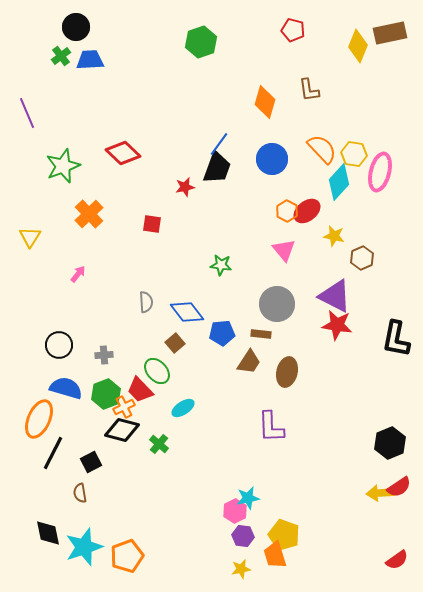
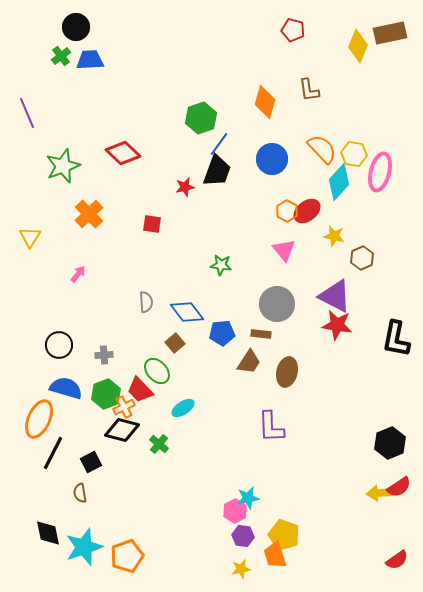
green hexagon at (201, 42): moved 76 px down
black trapezoid at (217, 168): moved 3 px down
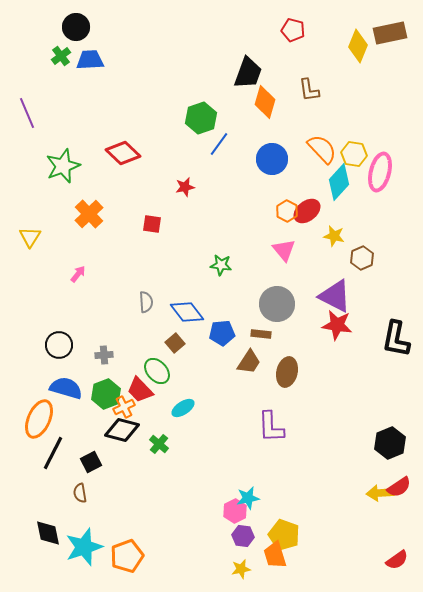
black trapezoid at (217, 171): moved 31 px right, 98 px up
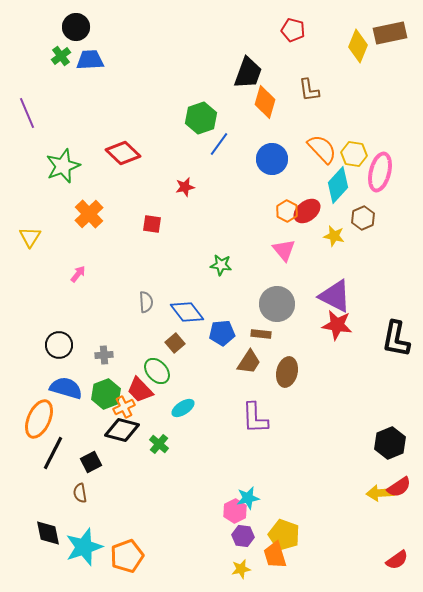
cyan diamond at (339, 182): moved 1 px left, 3 px down
brown hexagon at (362, 258): moved 1 px right, 40 px up
purple L-shape at (271, 427): moved 16 px left, 9 px up
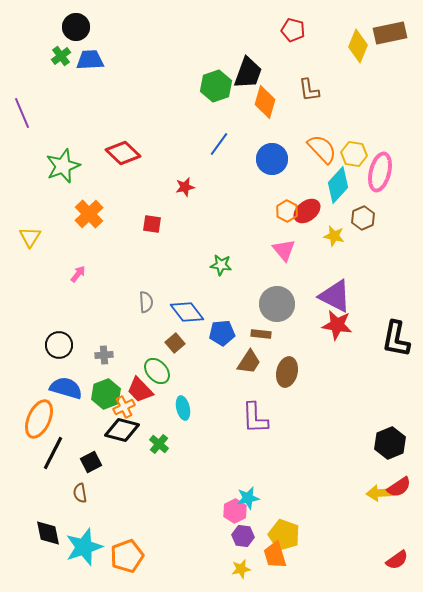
purple line at (27, 113): moved 5 px left
green hexagon at (201, 118): moved 15 px right, 32 px up
cyan ellipse at (183, 408): rotated 70 degrees counterclockwise
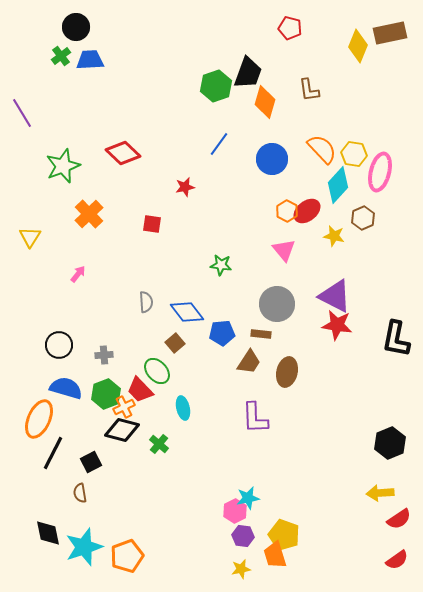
red pentagon at (293, 30): moved 3 px left, 2 px up
purple line at (22, 113): rotated 8 degrees counterclockwise
red semicircle at (399, 487): moved 32 px down
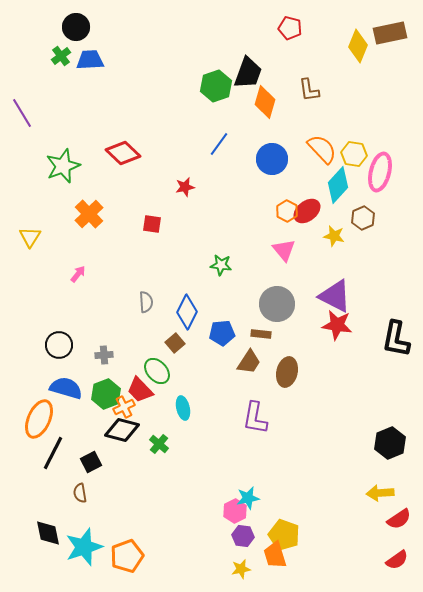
blue diamond at (187, 312): rotated 64 degrees clockwise
purple L-shape at (255, 418): rotated 12 degrees clockwise
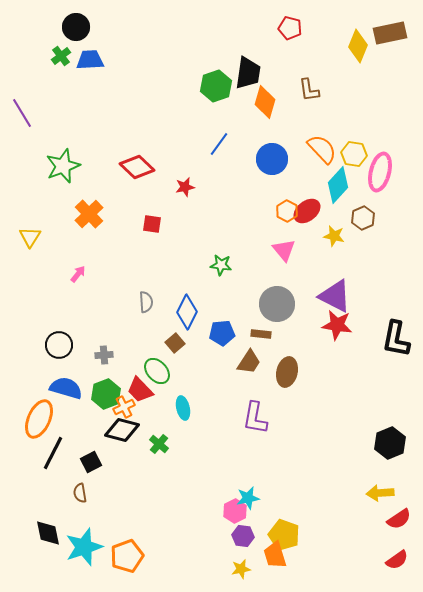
black trapezoid at (248, 73): rotated 12 degrees counterclockwise
red diamond at (123, 153): moved 14 px right, 14 px down
